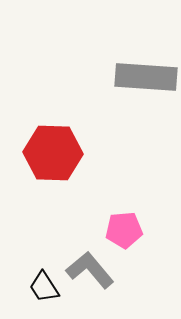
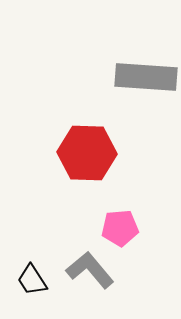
red hexagon: moved 34 px right
pink pentagon: moved 4 px left, 2 px up
black trapezoid: moved 12 px left, 7 px up
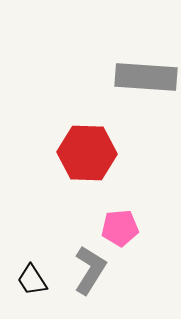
gray L-shape: rotated 72 degrees clockwise
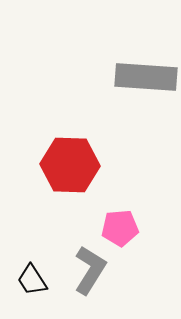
red hexagon: moved 17 px left, 12 px down
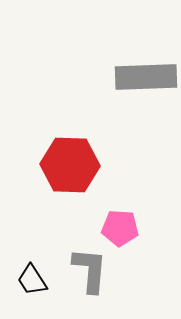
gray rectangle: rotated 6 degrees counterclockwise
pink pentagon: rotated 9 degrees clockwise
gray L-shape: rotated 27 degrees counterclockwise
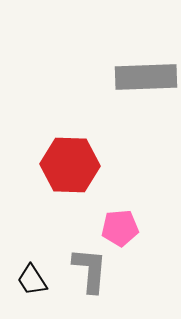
pink pentagon: rotated 9 degrees counterclockwise
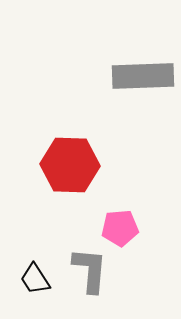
gray rectangle: moved 3 px left, 1 px up
black trapezoid: moved 3 px right, 1 px up
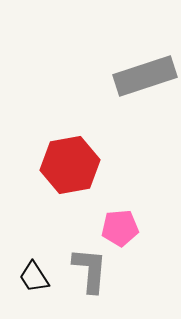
gray rectangle: moved 2 px right; rotated 16 degrees counterclockwise
red hexagon: rotated 12 degrees counterclockwise
black trapezoid: moved 1 px left, 2 px up
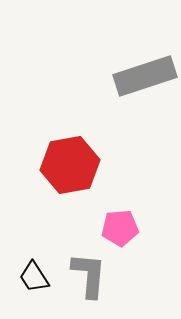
gray L-shape: moved 1 px left, 5 px down
